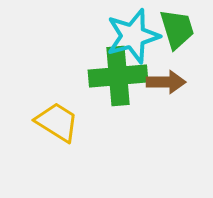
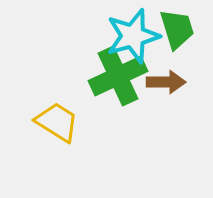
green cross: rotated 20 degrees counterclockwise
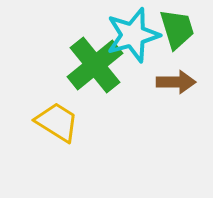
cyan star: moved 1 px up
green cross: moved 23 px left, 11 px up; rotated 14 degrees counterclockwise
brown arrow: moved 10 px right
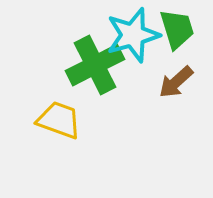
green cross: rotated 12 degrees clockwise
brown arrow: rotated 138 degrees clockwise
yellow trapezoid: moved 2 px right, 2 px up; rotated 12 degrees counterclockwise
